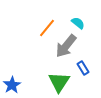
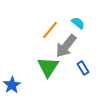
orange line: moved 3 px right, 2 px down
green triangle: moved 11 px left, 15 px up
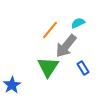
cyan semicircle: rotated 64 degrees counterclockwise
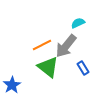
orange line: moved 8 px left, 15 px down; rotated 24 degrees clockwise
green triangle: rotated 25 degrees counterclockwise
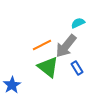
blue rectangle: moved 6 px left
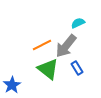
green triangle: moved 2 px down
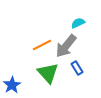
green triangle: moved 4 px down; rotated 10 degrees clockwise
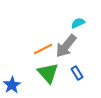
orange line: moved 1 px right, 4 px down
blue rectangle: moved 5 px down
